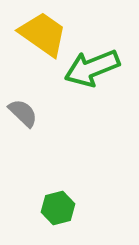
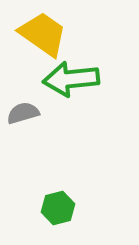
green arrow: moved 21 px left, 11 px down; rotated 16 degrees clockwise
gray semicircle: rotated 60 degrees counterclockwise
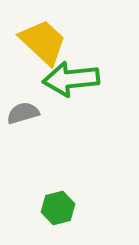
yellow trapezoid: moved 8 px down; rotated 8 degrees clockwise
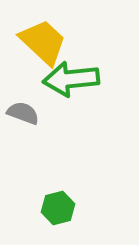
gray semicircle: rotated 36 degrees clockwise
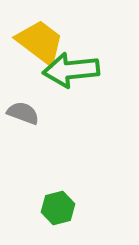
yellow trapezoid: moved 3 px left; rotated 6 degrees counterclockwise
green arrow: moved 9 px up
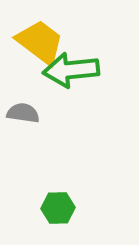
gray semicircle: rotated 12 degrees counterclockwise
green hexagon: rotated 12 degrees clockwise
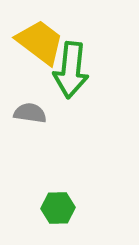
green arrow: rotated 78 degrees counterclockwise
gray semicircle: moved 7 px right
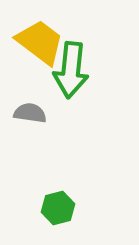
green hexagon: rotated 12 degrees counterclockwise
